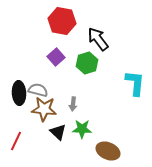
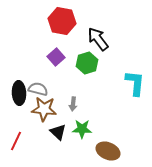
gray semicircle: moved 1 px up
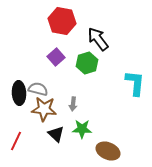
black triangle: moved 2 px left, 2 px down
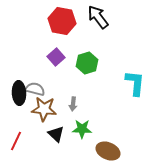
black arrow: moved 22 px up
gray semicircle: moved 3 px left
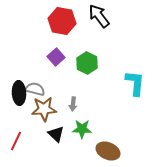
black arrow: moved 1 px right, 1 px up
green hexagon: rotated 15 degrees counterclockwise
brown star: rotated 10 degrees counterclockwise
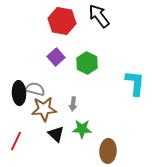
brown ellipse: rotated 70 degrees clockwise
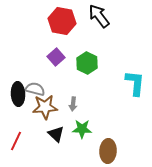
black ellipse: moved 1 px left, 1 px down
brown star: moved 1 px right, 2 px up
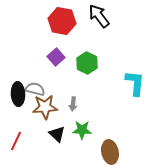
green star: moved 1 px down
black triangle: moved 1 px right
brown ellipse: moved 2 px right, 1 px down; rotated 15 degrees counterclockwise
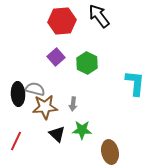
red hexagon: rotated 16 degrees counterclockwise
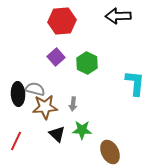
black arrow: moved 19 px right; rotated 55 degrees counterclockwise
brown ellipse: rotated 15 degrees counterclockwise
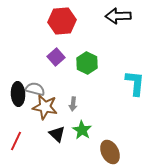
brown star: rotated 15 degrees clockwise
green star: rotated 30 degrees clockwise
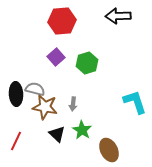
green hexagon: rotated 15 degrees clockwise
cyan L-shape: moved 19 px down; rotated 24 degrees counterclockwise
black ellipse: moved 2 px left
brown ellipse: moved 1 px left, 2 px up
